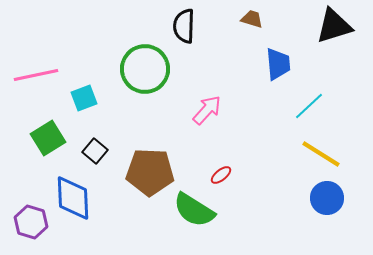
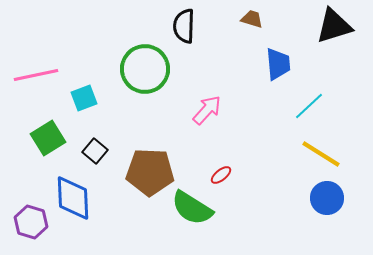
green semicircle: moved 2 px left, 2 px up
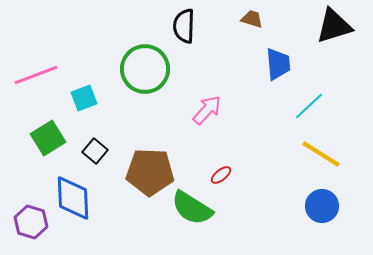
pink line: rotated 9 degrees counterclockwise
blue circle: moved 5 px left, 8 px down
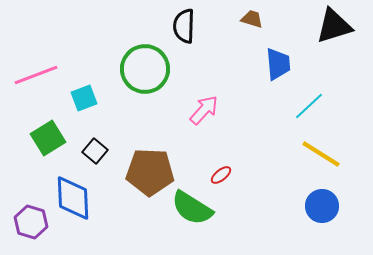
pink arrow: moved 3 px left
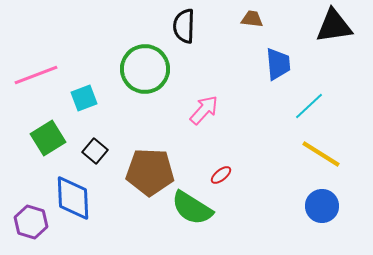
brown trapezoid: rotated 10 degrees counterclockwise
black triangle: rotated 9 degrees clockwise
